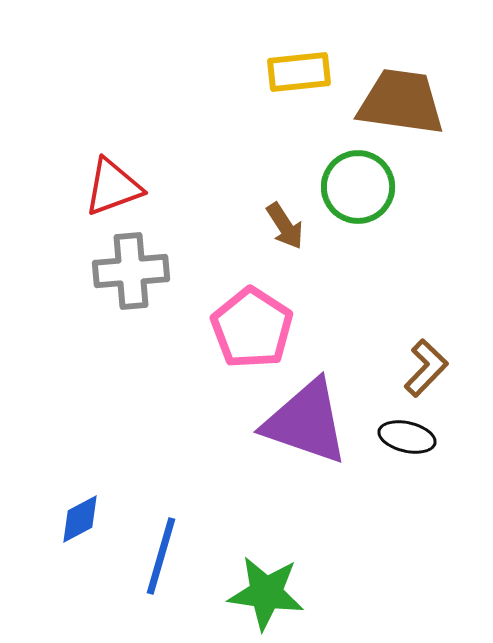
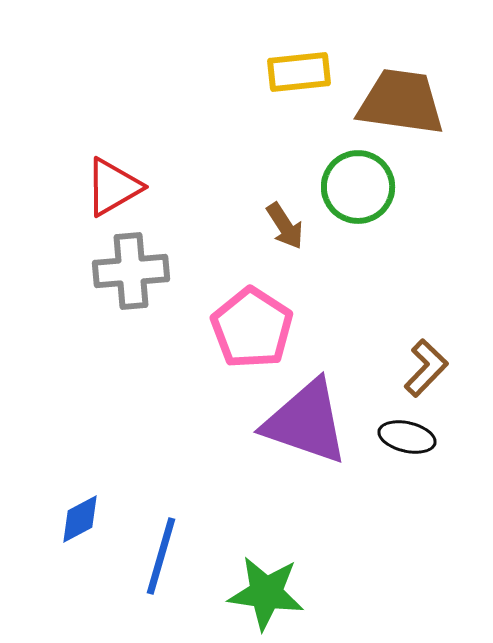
red triangle: rotated 10 degrees counterclockwise
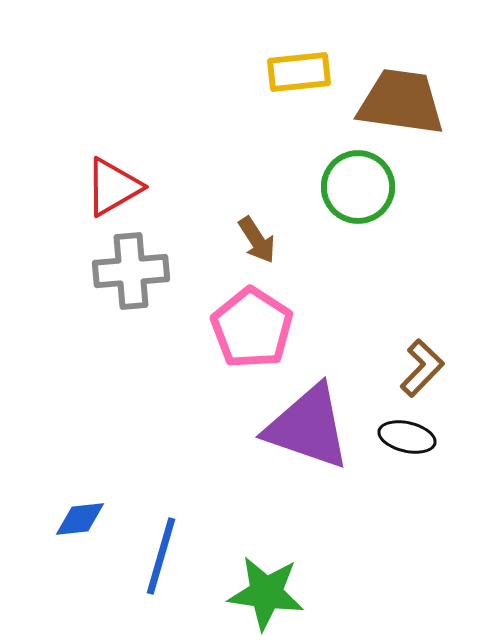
brown arrow: moved 28 px left, 14 px down
brown L-shape: moved 4 px left
purple triangle: moved 2 px right, 5 px down
blue diamond: rotated 22 degrees clockwise
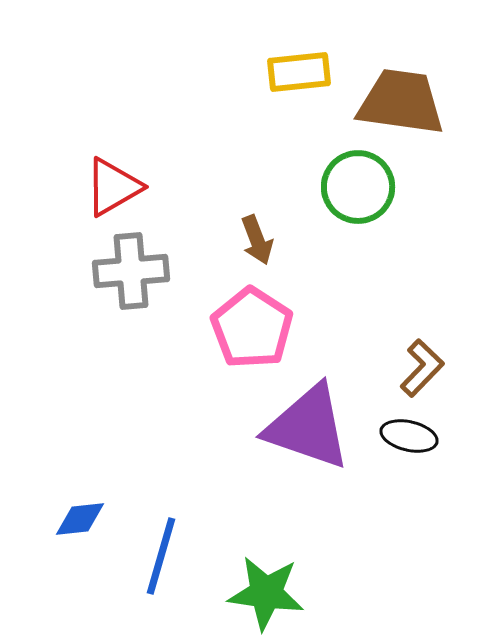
brown arrow: rotated 12 degrees clockwise
black ellipse: moved 2 px right, 1 px up
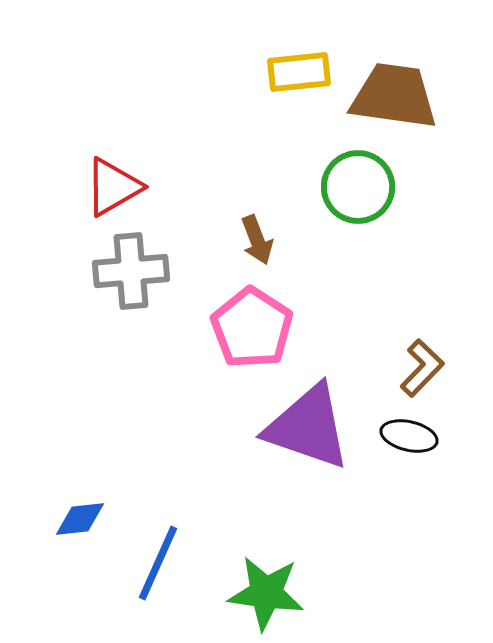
brown trapezoid: moved 7 px left, 6 px up
blue line: moved 3 px left, 7 px down; rotated 8 degrees clockwise
